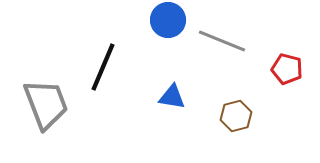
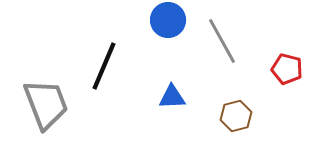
gray line: rotated 39 degrees clockwise
black line: moved 1 px right, 1 px up
blue triangle: rotated 12 degrees counterclockwise
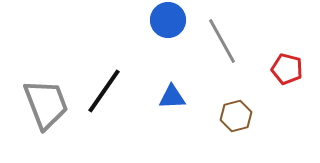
black line: moved 25 px down; rotated 12 degrees clockwise
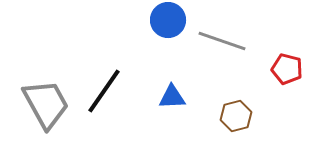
gray line: rotated 42 degrees counterclockwise
gray trapezoid: rotated 8 degrees counterclockwise
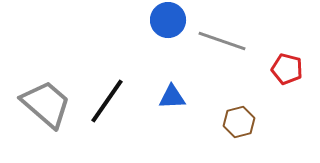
black line: moved 3 px right, 10 px down
gray trapezoid: rotated 20 degrees counterclockwise
brown hexagon: moved 3 px right, 6 px down
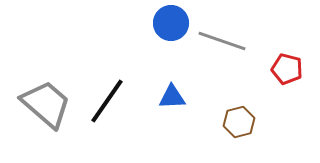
blue circle: moved 3 px right, 3 px down
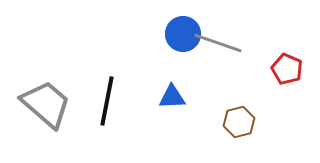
blue circle: moved 12 px right, 11 px down
gray line: moved 4 px left, 2 px down
red pentagon: rotated 8 degrees clockwise
black line: rotated 24 degrees counterclockwise
